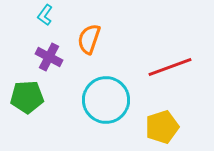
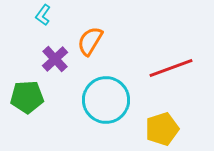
cyan L-shape: moved 2 px left
orange semicircle: moved 1 px right, 2 px down; rotated 12 degrees clockwise
purple cross: moved 6 px right, 2 px down; rotated 20 degrees clockwise
red line: moved 1 px right, 1 px down
yellow pentagon: moved 2 px down
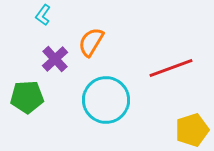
orange semicircle: moved 1 px right, 1 px down
yellow pentagon: moved 30 px right, 1 px down
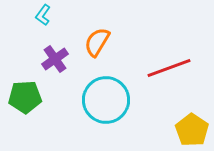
orange semicircle: moved 6 px right
purple cross: rotated 8 degrees clockwise
red line: moved 2 px left
green pentagon: moved 2 px left
yellow pentagon: rotated 20 degrees counterclockwise
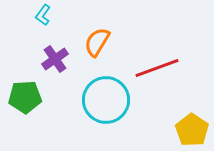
red line: moved 12 px left
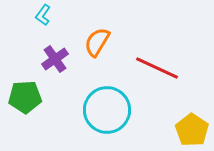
red line: rotated 45 degrees clockwise
cyan circle: moved 1 px right, 10 px down
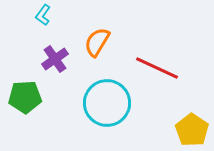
cyan circle: moved 7 px up
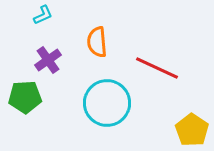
cyan L-shape: rotated 150 degrees counterclockwise
orange semicircle: rotated 36 degrees counterclockwise
purple cross: moved 7 px left, 1 px down
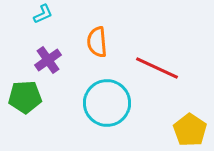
cyan L-shape: moved 1 px up
yellow pentagon: moved 2 px left
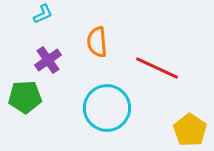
cyan circle: moved 5 px down
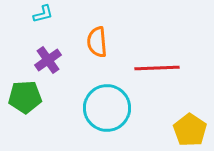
cyan L-shape: rotated 10 degrees clockwise
red line: rotated 27 degrees counterclockwise
